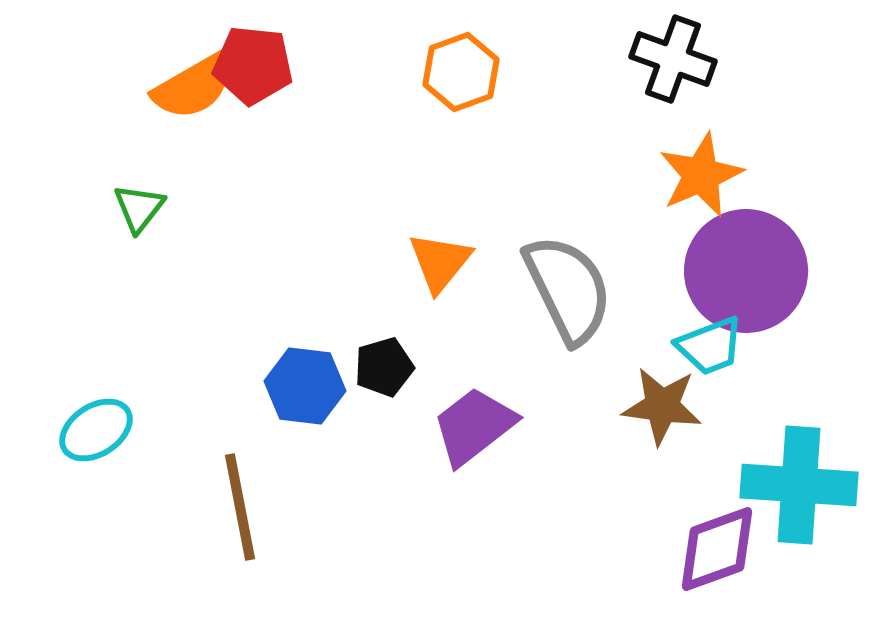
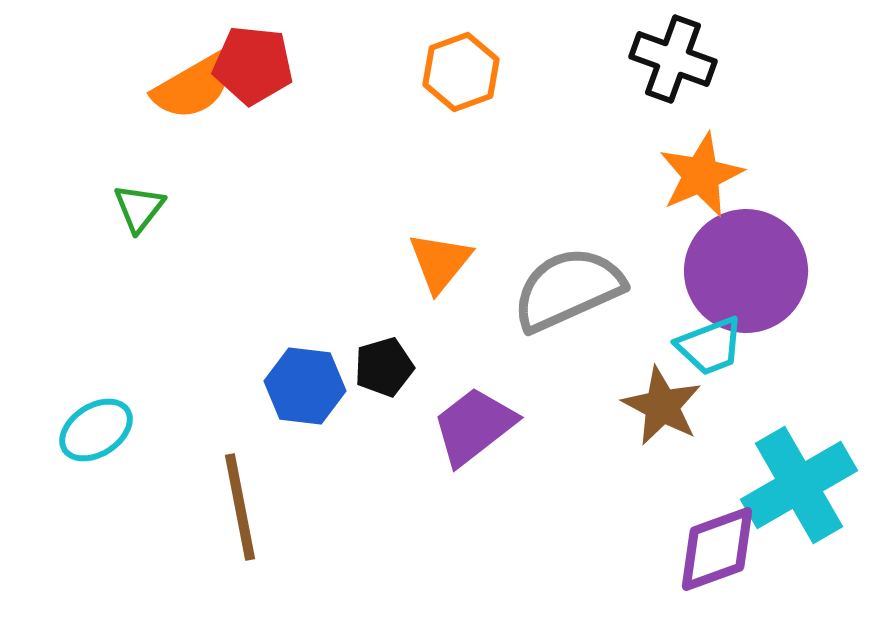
gray semicircle: rotated 88 degrees counterclockwise
brown star: rotated 20 degrees clockwise
cyan cross: rotated 34 degrees counterclockwise
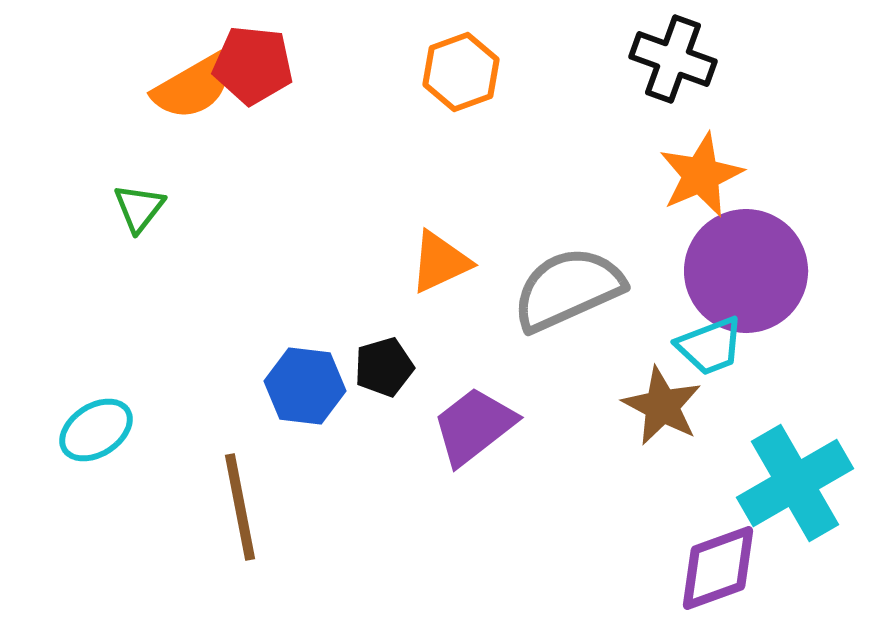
orange triangle: rotated 26 degrees clockwise
cyan cross: moved 4 px left, 2 px up
purple diamond: moved 1 px right, 19 px down
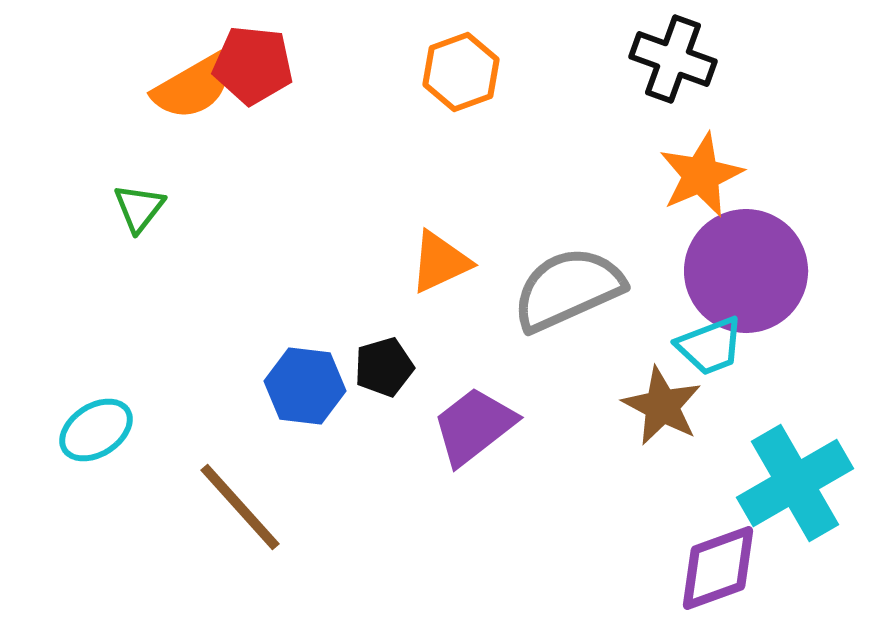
brown line: rotated 31 degrees counterclockwise
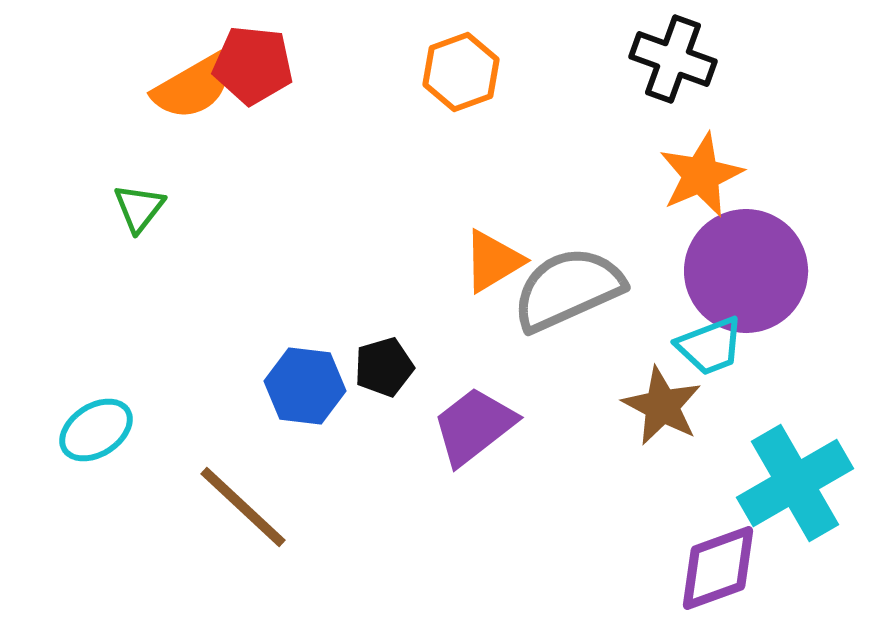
orange triangle: moved 53 px right, 1 px up; rotated 6 degrees counterclockwise
brown line: moved 3 px right; rotated 5 degrees counterclockwise
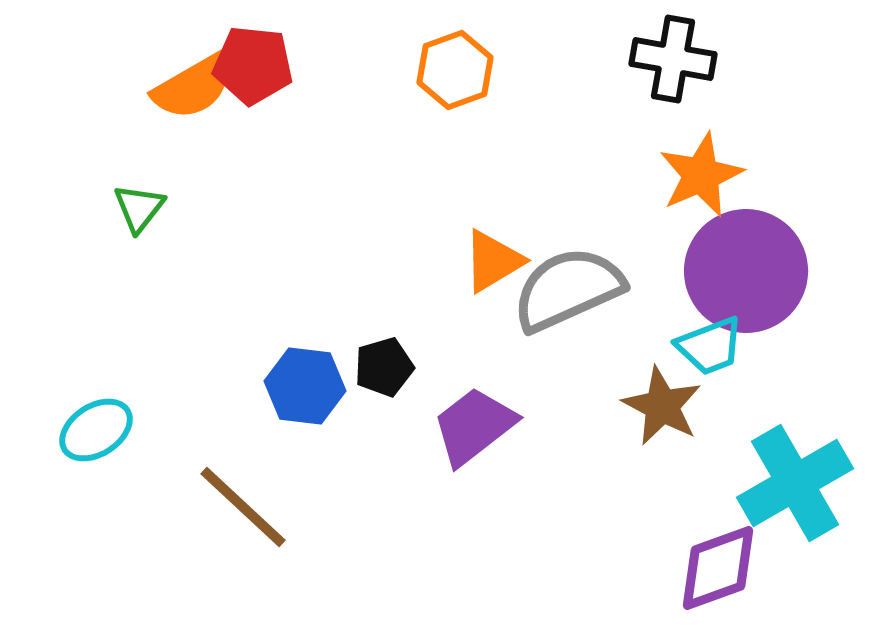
black cross: rotated 10 degrees counterclockwise
orange hexagon: moved 6 px left, 2 px up
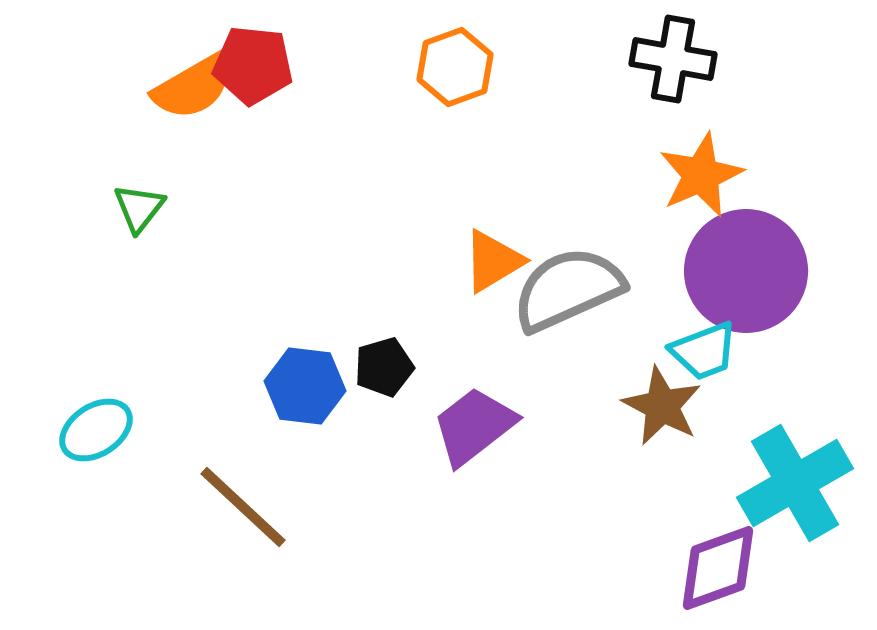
orange hexagon: moved 3 px up
cyan trapezoid: moved 6 px left, 5 px down
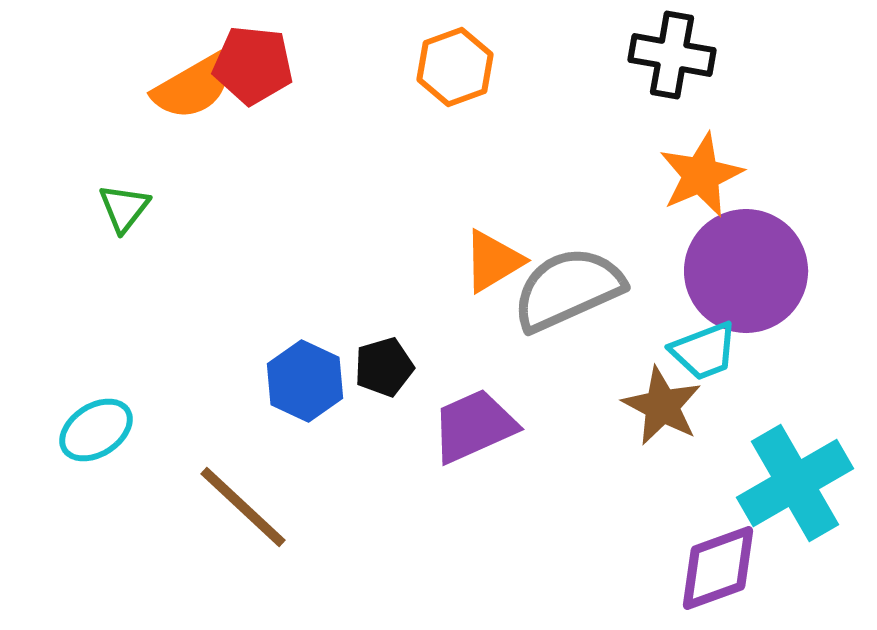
black cross: moved 1 px left, 4 px up
green triangle: moved 15 px left
blue hexagon: moved 5 px up; rotated 18 degrees clockwise
purple trapezoid: rotated 14 degrees clockwise
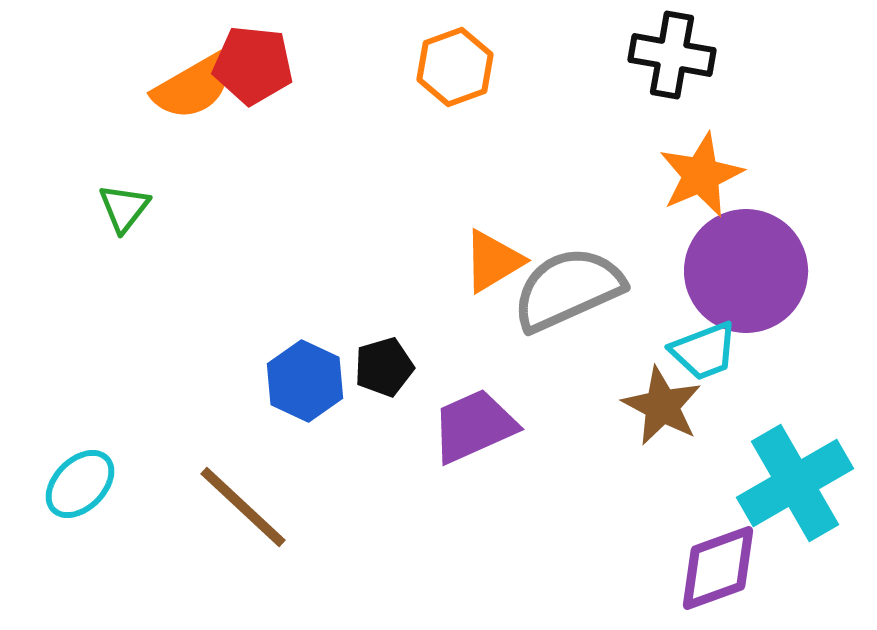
cyan ellipse: moved 16 px left, 54 px down; rotated 12 degrees counterclockwise
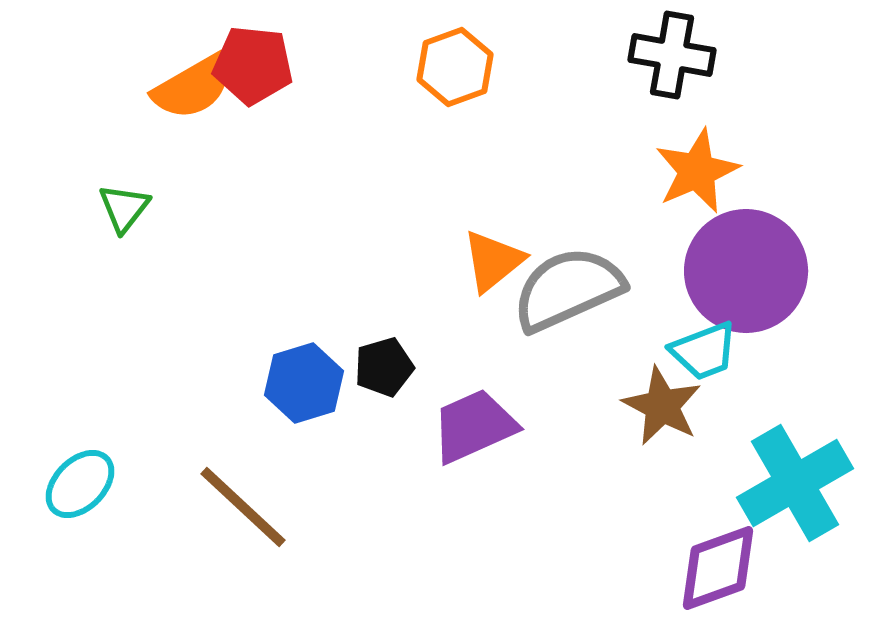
orange star: moved 4 px left, 4 px up
orange triangle: rotated 8 degrees counterclockwise
blue hexagon: moved 1 px left, 2 px down; rotated 18 degrees clockwise
